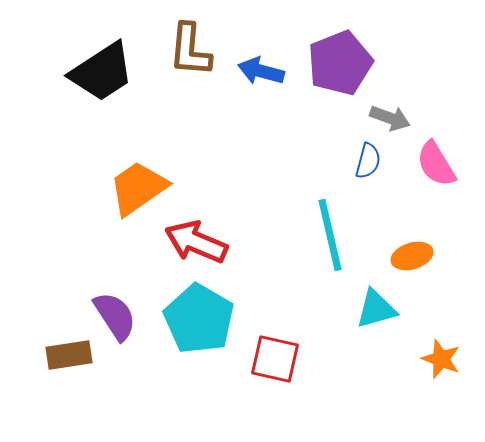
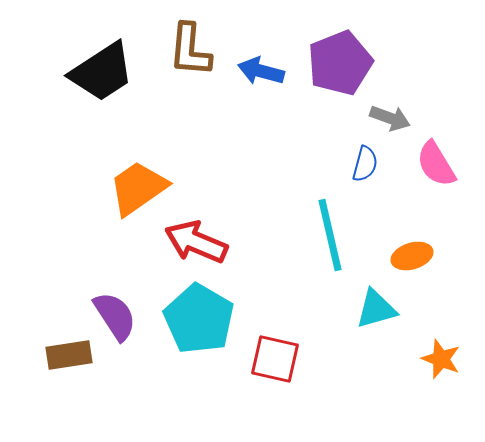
blue semicircle: moved 3 px left, 3 px down
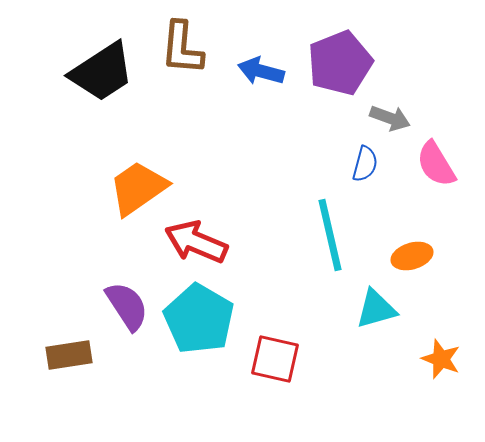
brown L-shape: moved 8 px left, 2 px up
purple semicircle: moved 12 px right, 10 px up
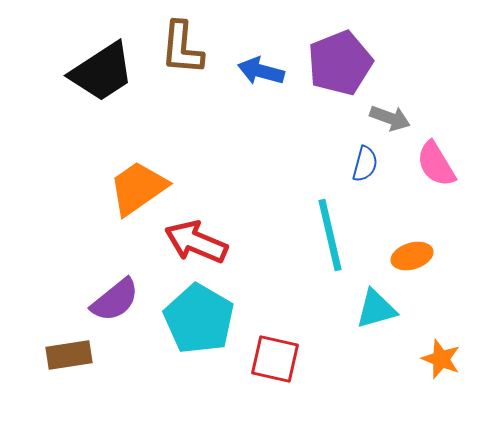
purple semicircle: moved 12 px left, 6 px up; rotated 84 degrees clockwise
